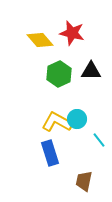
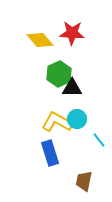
red star: rotated 10 degrees counterclockwise
black triangle: moved 19 px left, 17 px down
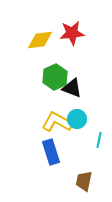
red star: rotated 10 degrees counterclockwise
yellow diamond: rotated 56 degrees counterclockwise
green hexagon: moved 4 px left, 3 px down
black triangle: rotated 20 degrees clockwise
cyan line: rotated 49 degrees clockwise
blue rectangle: moved 1 px right, 1 px up
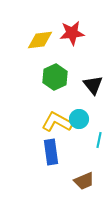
black triangle: moved 21 px right, 3 px up; rotated 30 degrees clockwise
cyan circle: moved 2 px right
blue rectangle: rotated 10 degrees clockwise
brown trapezoid: rotated 125 degrees counterclockwise
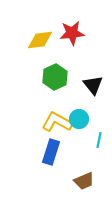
blue rectangle: rotated 25 degrees clockwise
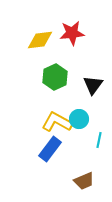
black triangle: rotated 15 degrees clockwise
blue rectangle: moved 1 px left, 3 px up; rotated 20 degrees clockwise
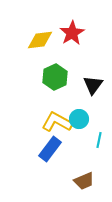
red star: rotated 25 degrees counterclockwise
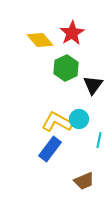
yellow diamond: rotated 56 degrees clockwise
green hexagon: moved 11 px right, 9 px up
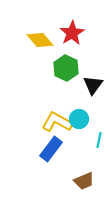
green hexagon: rotated 10 degrees counterclockwise
blue rectangle: moved 1 px right
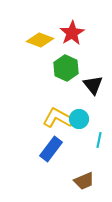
yellow diamond: rotated 28 degrees counterclockwise
black triangle: rotated 15 degrees counterclockwise
yellow L-shape: moved 1 px right, 4 px up
